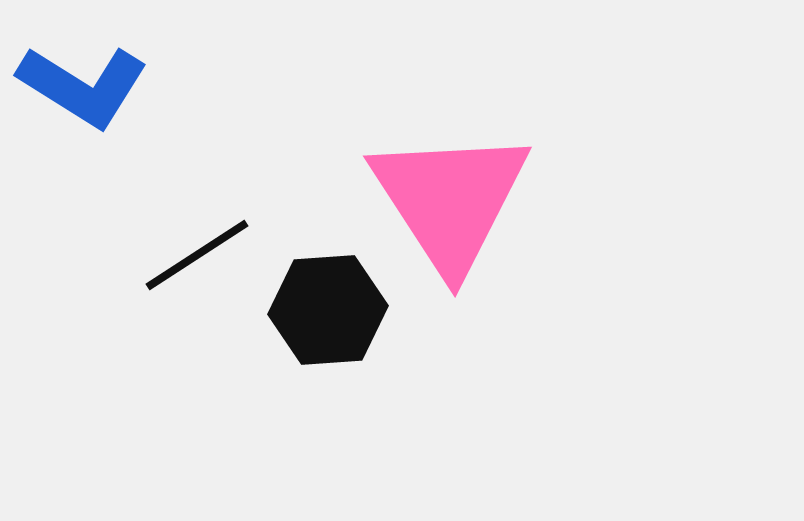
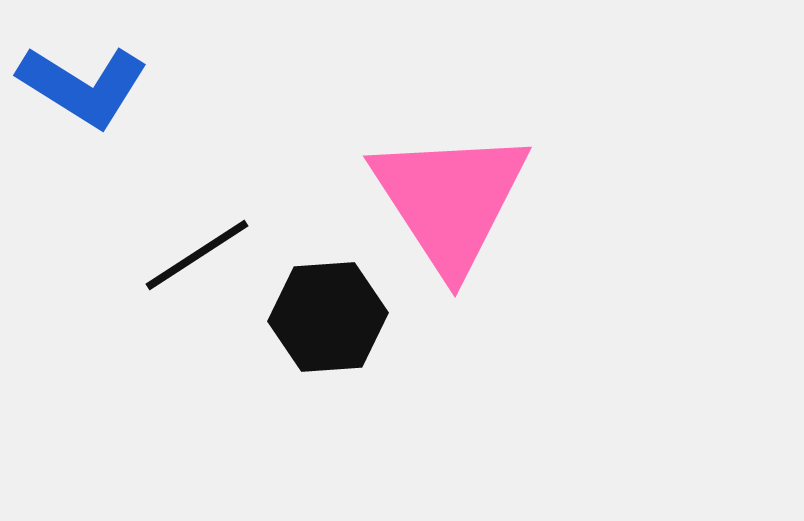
black hexagon: moved 7 px down
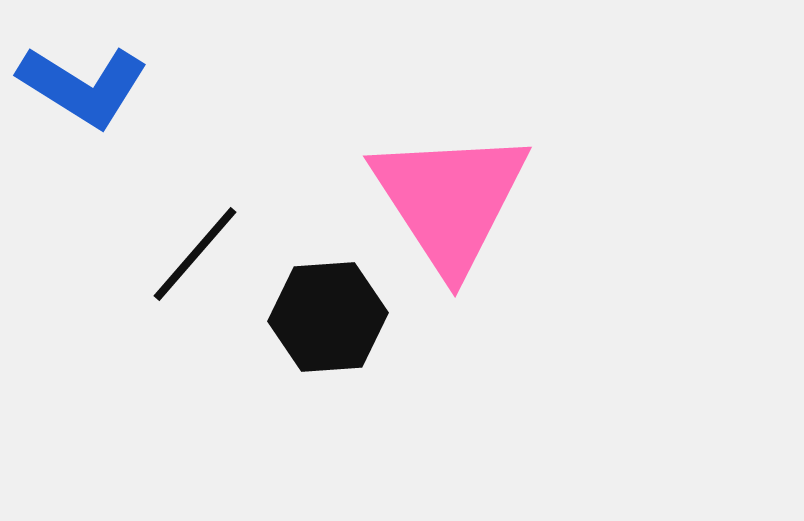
black line: moved 2 px left, 1 px up; rotated 16 degrees counterclockwise
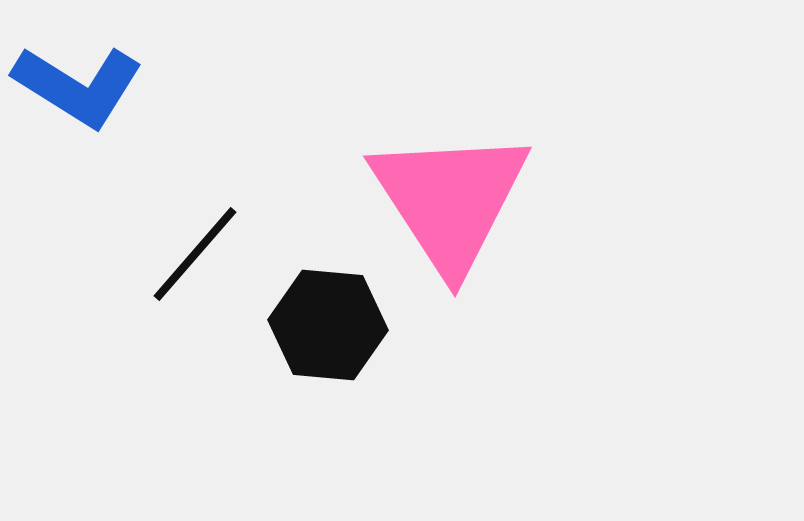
blue L-shape: moved 5 px left
black hexagon: moved 8 px down; rotated 9 degrees clockwise
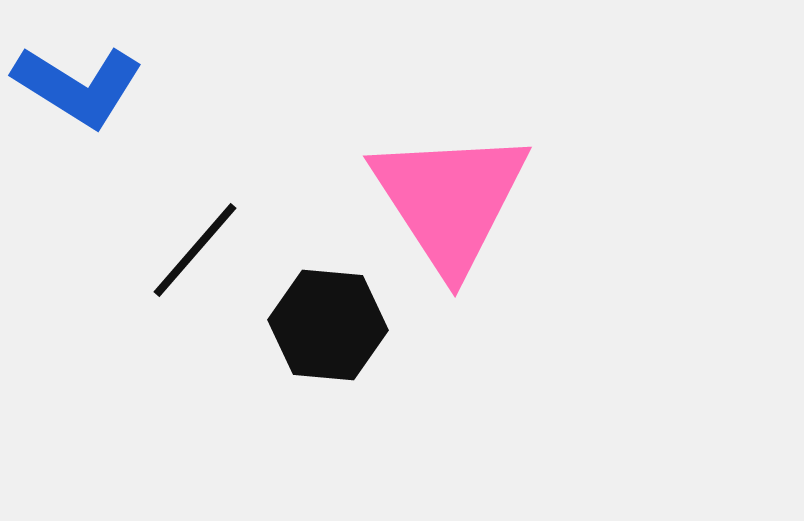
black line: moved 4 px up
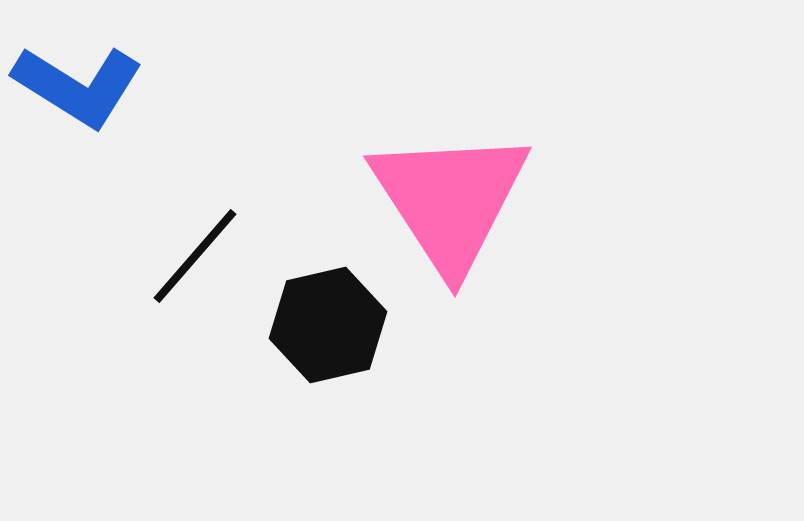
black line: moved 6 px down
black hexagon: rotated 18 degrees counterclockwise
